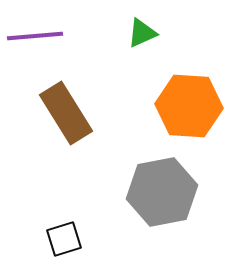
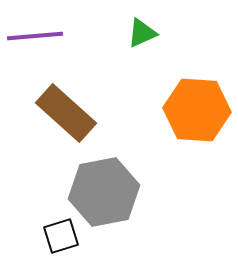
orange hexagon: moved 8 px right, 4 px down
brown rectangle: rotated 16 degrees counterclockwise
gray hexagon: moved 58 px left
black square: moved 3 px left, 3 px up
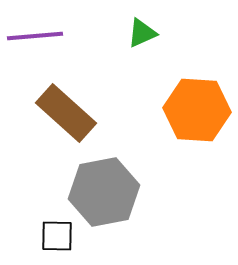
black square: moved 4 px left; rotated 18 degrees clockwise
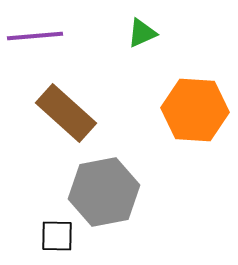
orange hexagon: moved 2 px left
